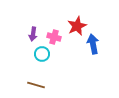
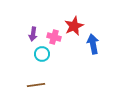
red star: moved 3 px left
brown line: rotated 24 degrees counterclockwise
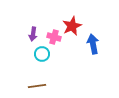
red star: moved 2 px left
brown line: moved 1 px right, 1 px down
